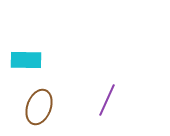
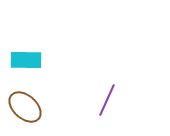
brown ellipse: moved 14 px left; rotated 68 degrees counterclockwise
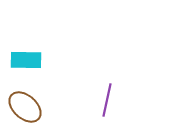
purple line: rotated 12 degrees counterclockwise
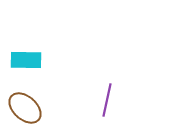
brown ellipse: moved 1 px down
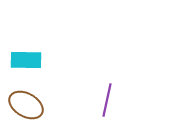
brown ellipse: moved 1 px right, 3 px up; rotated 12 degrees counterclockwise
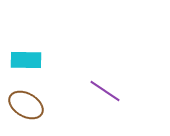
purple line: moved 2 px left, 9 px up; rotated 68 degrees counterclockwise
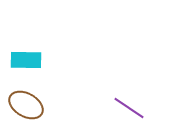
purple line: moved 24 px right, 17 px down
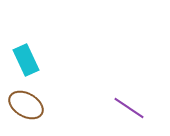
cyan rectangle: rotated 64 degrees clockwise
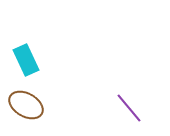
purple line: rotated 16 degrees clockwise
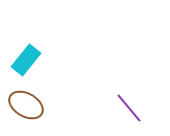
cyan rectangle: rotated 64 degrees clockwise
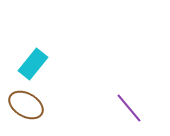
cyan rectangle: moved 7 px right, 4 px down
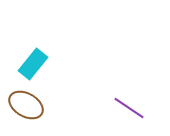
purple line: rotated 16 degrees counterclockwise
